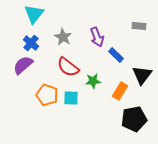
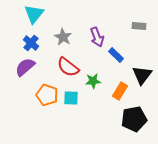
purple semicircle: moved 2 px right, 2 px down
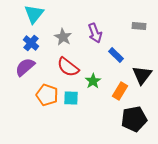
purple arrow: moved 2 px left, 4 px up
green star: rotated 28 degrees counterclockwise
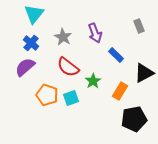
gray rectangle: rotated 64 degrees clockwise
black triangle: moved 2 px right, 2 px up; rotated 25 degrees clockwise
cyan square: rotated 21 degrees counterclockwise
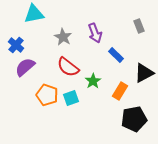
cyan triangle: rotated 40 degrees clockwise
blue cross: moved 15 px left, 2 px down
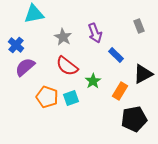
red semicircle: moved 1 px left, 1 px up
black triangle: moved 1 px left, 1 px down
orange pentagon: moved 2 px down
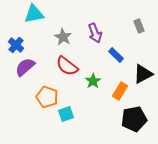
cyan square: moved 5 px left, 16 px down
